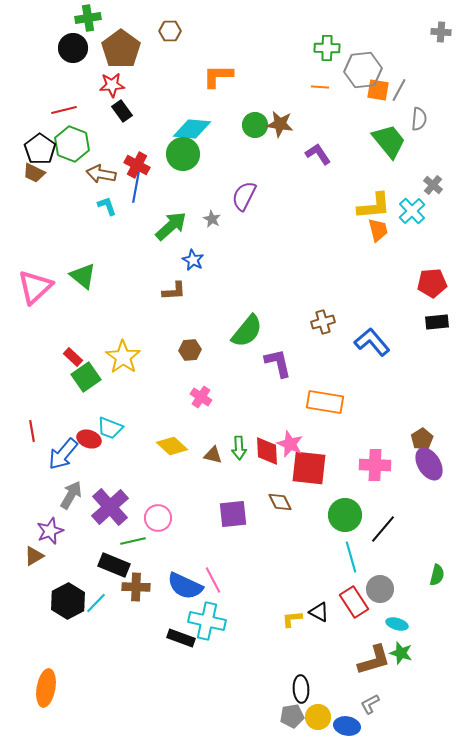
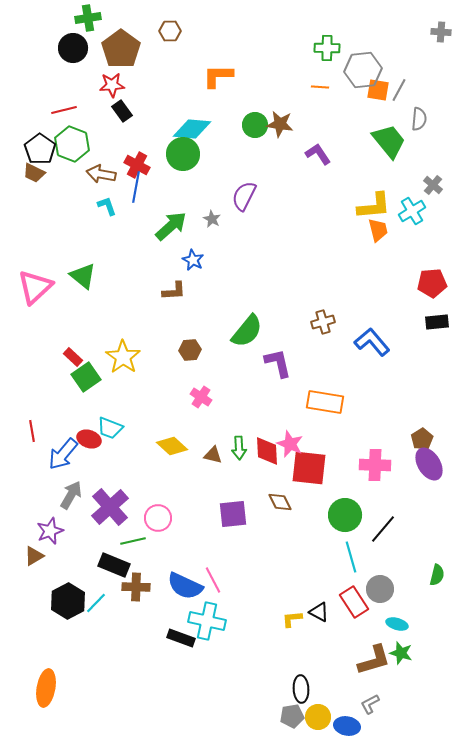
cyan cross at (412, 211): rotated 12 degrees clockwise
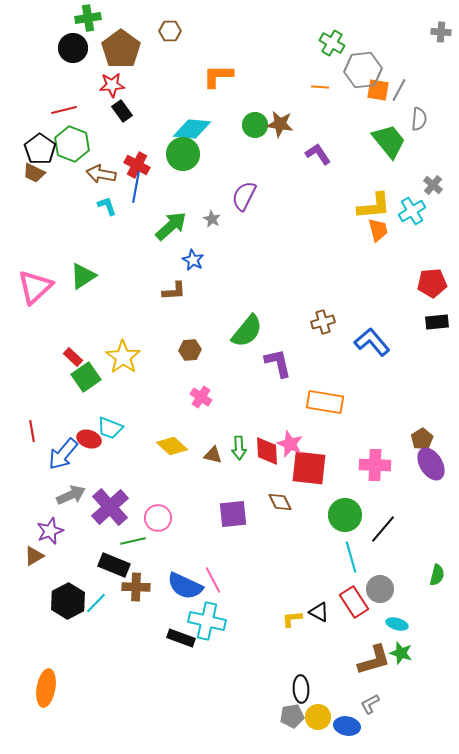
green cross at (327, 48): moved 5 px right, 5 px up; rotated 30 degrees clockwise
green triangle at (83, 276): rotated 48 degrees clockwise
purple ellipse at (429, 464): moved 2 px right
gray arrow at (71, 495): rotated 36 degrees clockwise
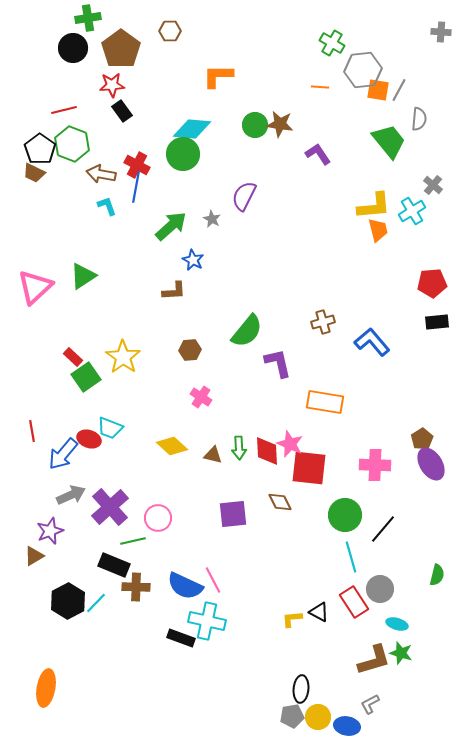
black ellipse at (301, 689): rotated 8 degrees clockwise
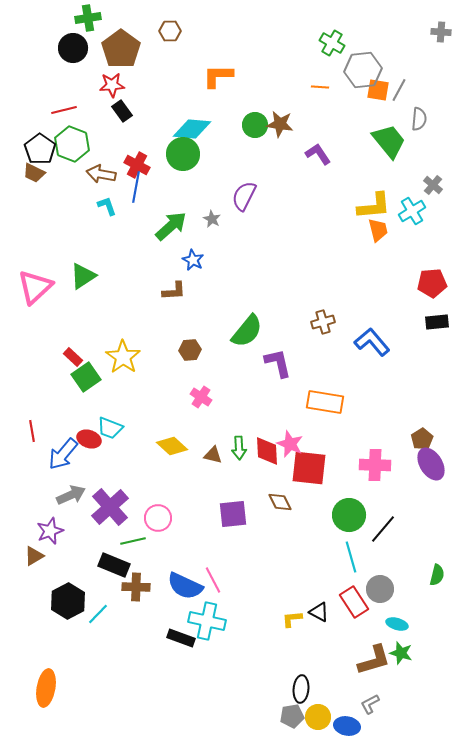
green circle at (345, 515): moved 4 px right
cyan line at (96, 603): moved 2 px right, 11 px down
